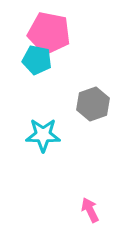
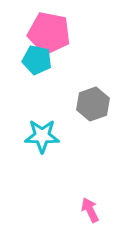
cyan star: moved 1 px left, 1 px down
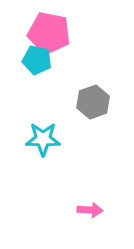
gray hexagon: moved 2 px up
cyan star: moved 1 px right, 3 px down
pink arrow: rotated 120 degrees clockwise
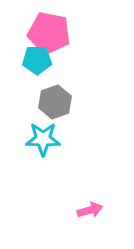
cyan pentagon: rotated 12 degrees counterclockwise
gray hexagon: moved 38 px left
pink arrow: rotated 20 degrees counterclockwise
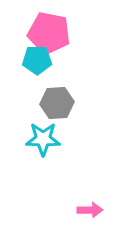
gray hexagon: moved 2 px right, 1 px down; rotated 16 degrees clockwise
pink arrow: rotated 15 degrees clockwise
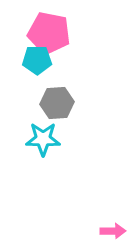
pink arrow: moved 23 px right, 21 px down
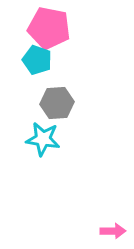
pink pentagon: moved 5 px up
cyan pentagon: rotated 20 degrees clockwise
cyan star: rotated 8 degrees clockwise
